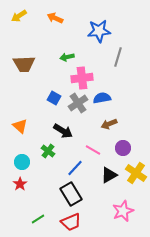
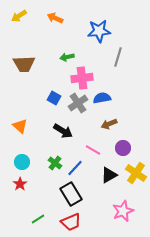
green cross: moved 7 px right, 12 px down
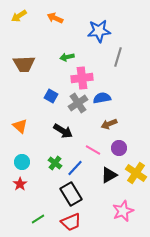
blue square: moved 3 px left, 2 px up
purple circle: moved 4 px left
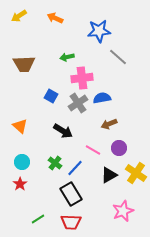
gray line: rotated 66 degrees counterclockwise
red trapezoid: rotated 25 degrees clockwise
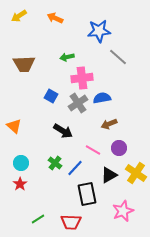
orange triangle: moved 6 px left
cyan circle: moved 1 px left, 1 px down
black rectangle: moved 16 px right; rotated 20 degrees clockwise
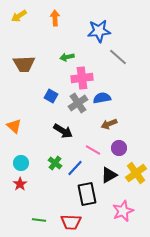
orange arrow: rotated 63 degrees clockwise
yellow cross: rotated 20 degrees clockwise
green line: moved 1 px right, 1 px down; rotated 40 degrees clockwise
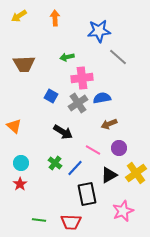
black arrow: moved 1 px down
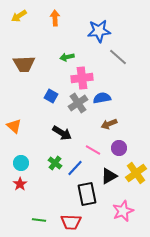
black arrow: moved 1 px left, 1 px down
black triangle: moved 1 px down
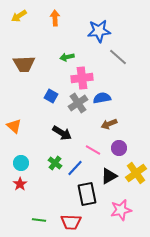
pink star: moved 2 px left, 1 px up; rotated 10 degrees clockwise
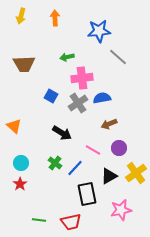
yellow arrow: moved 2 px right; rotated 42 degrees counterclockwise
red trapezoid: rotated 15 degrees counterclockwise
